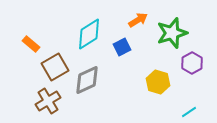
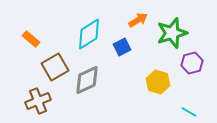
orange rectangle: moved 5 px up
purple hexagon: rotated 15 degrees clockwise
brown cross: moved 10 px left; rotated 10 degrees clockwise
cyan line: rotated 63 degrees clockwise
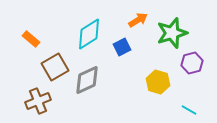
cyan line: moved 2 px up
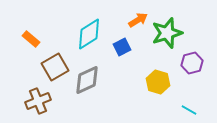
green star: moved 5 px left
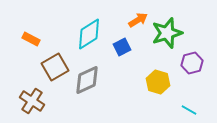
orange rectangle: rotated 12 degrees counterclockwise
brown cross: moved 6 px left; rotated 35 degrees counterclockwise
